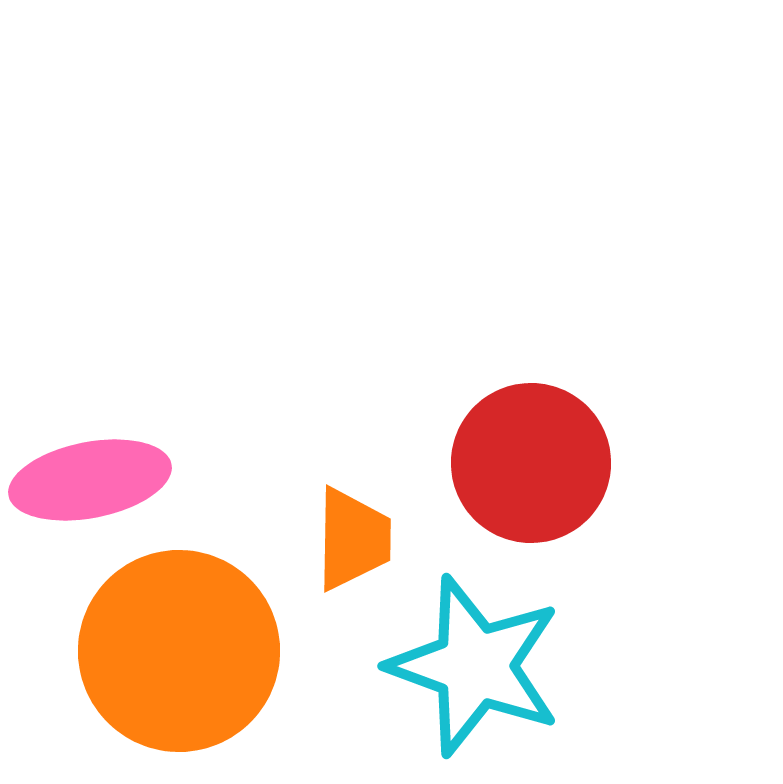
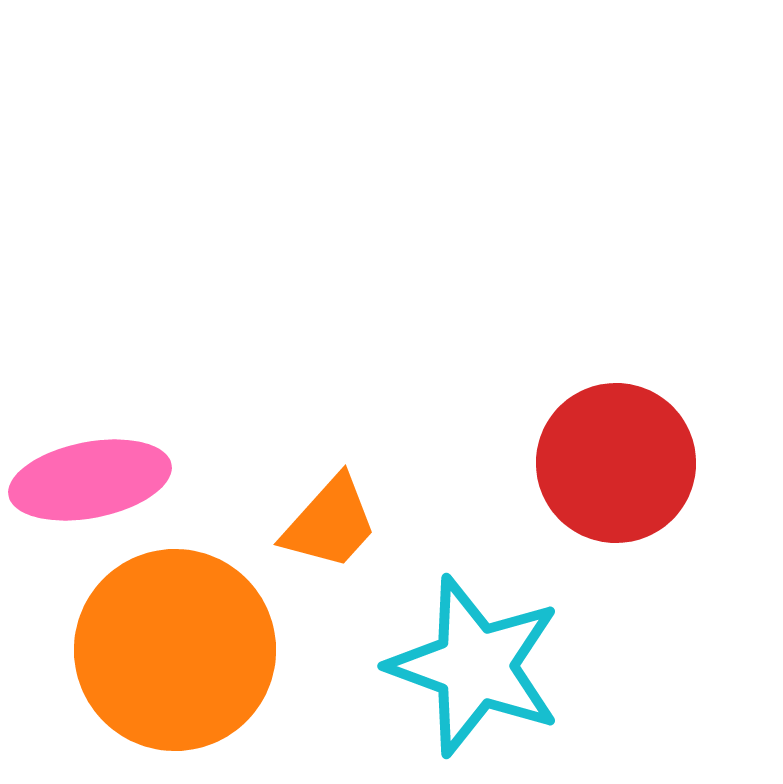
red circle: moved 85 px right
orange trapezoid: moved 23 px left, 16 px up; rotated 41 degrees clockwise
orange circle: moved 4 px left, 1 px up
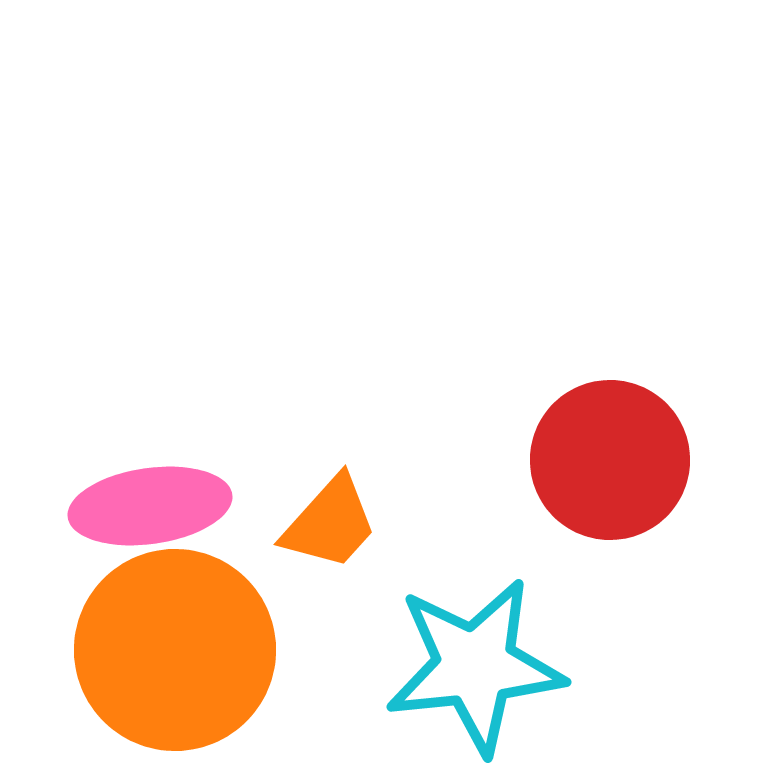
red circle: moved 6 px left, 3 px up
pink ellipse: moved 60 px right, 26 px down; rotated 3 degrees clockwise
cyan star: rotated 26 degrees counterclockwise
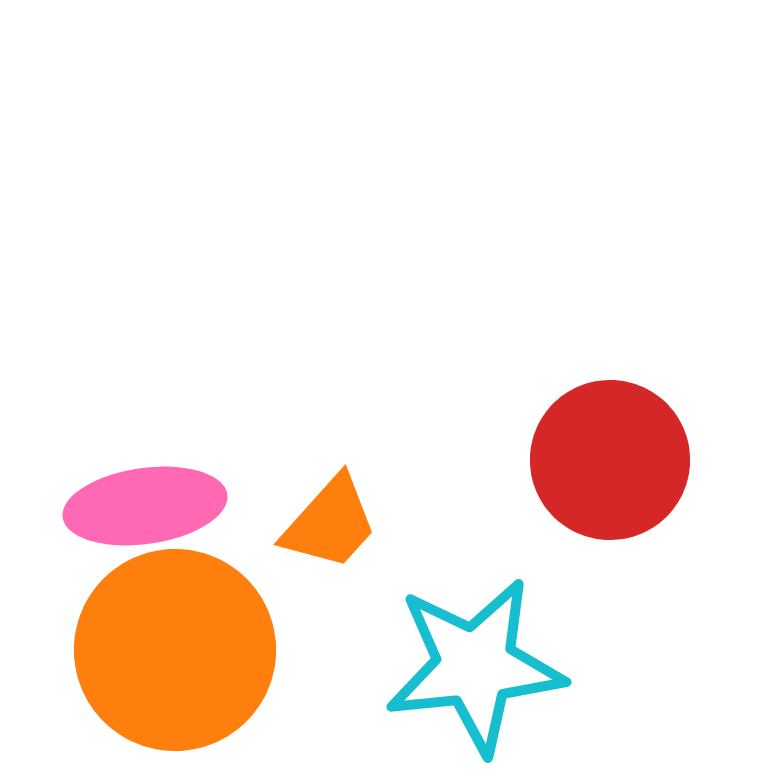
pink ellipse: moved 5 px left
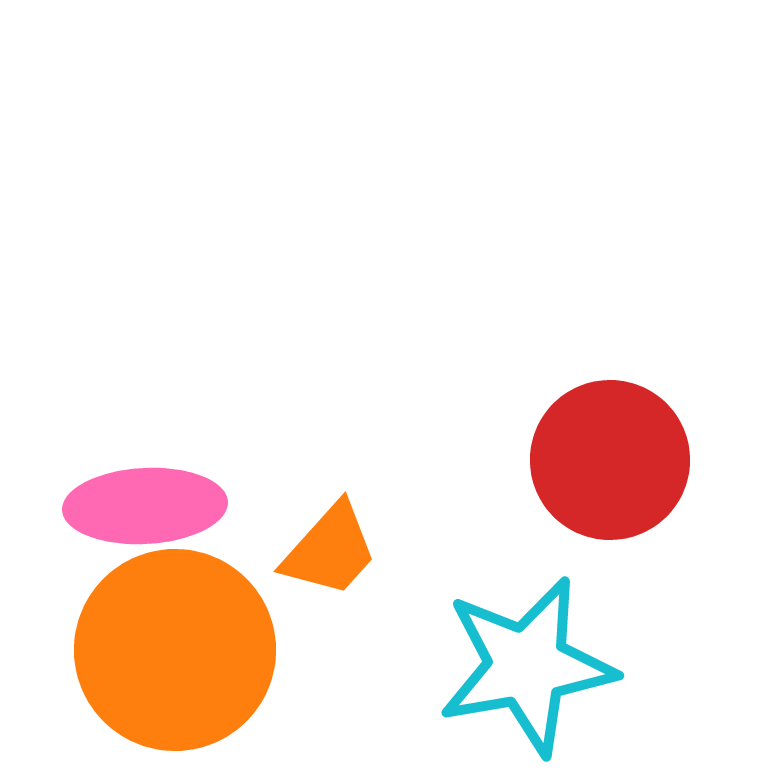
pink ellipse: rotated 5 degrees clockwise
orange trapezoid: moved 27 px down
cyan star: moved 52 px right; rotated 4 degrees counterclockwise
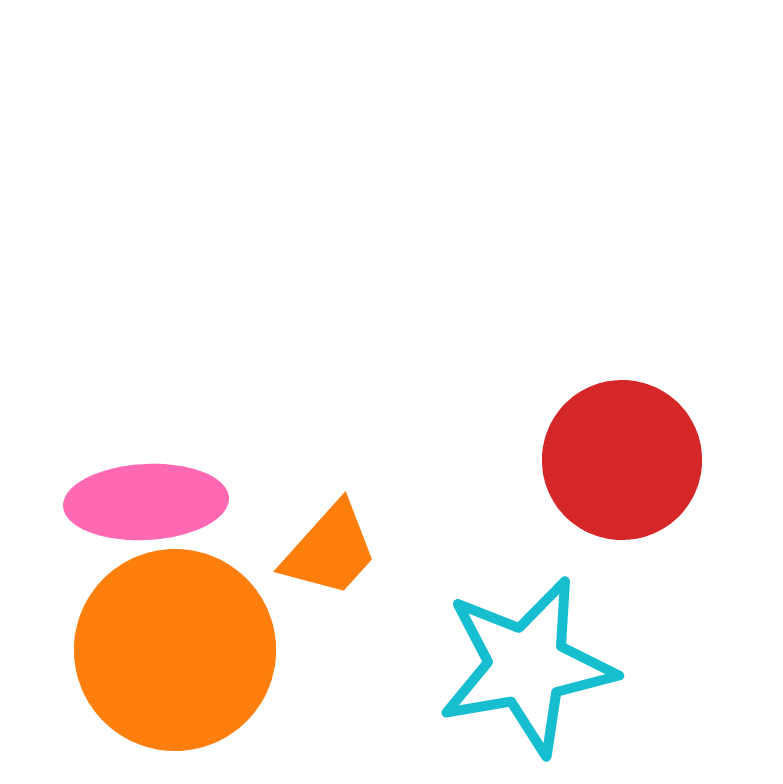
red circle: moved 12 px right
pink ellipse: moved 1 px right, 4 px up
